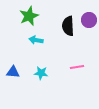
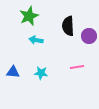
purple circle: moved 16 px down
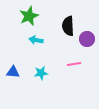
purple circle: moved 2 px left, 3 px down
pink line: moved 3 px left, 3 px up
cyan star: rotated 16 degrees counterclockwise
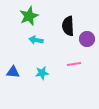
cyan star: moved 1 px right
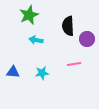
green star: moved 1 px up
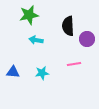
green star: rotated 12 degrees clockwise
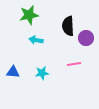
purple circle: moved 1 px left, 1 px up
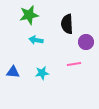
black semicircle: moved 1 px left, 2 px up
purple circle: moved 4 px down
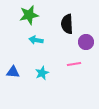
cyan star: rotated 16 degrees counterclockwise
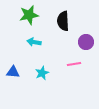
black semicircle: moved 4 px left, 3 px up
cyan arrow: moved 2 px left, 2 px down
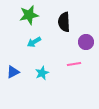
black semicircle: moved 1 px right, 1 px down
cyan arrow: rotated 40 degrees counterclockwise
blue triangle: rotated 32 degrees counterclockwise
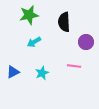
pink line: moved 2 px down; rotated 16 degrees clockwise
